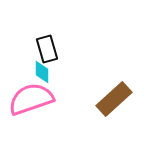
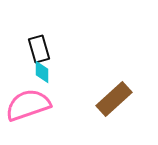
black rectangle: moved 8 px left
pink semicircle: moved 3 px left, 6 px down
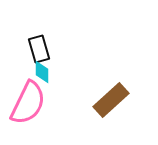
brown rectangle: moved 3 px left, 1 px down
pink semicircle: moved 2 px up; rotated 135 degrees clockwise
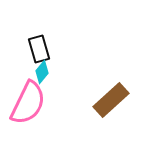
cyan diamond: rotated 40 degrees clockwise
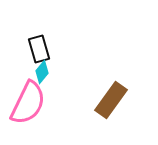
brown rectangle: rotated 12 degrees counterclockwise
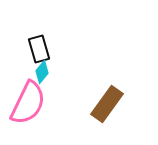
brown rectangle: moved 4 px left, 4 px down
